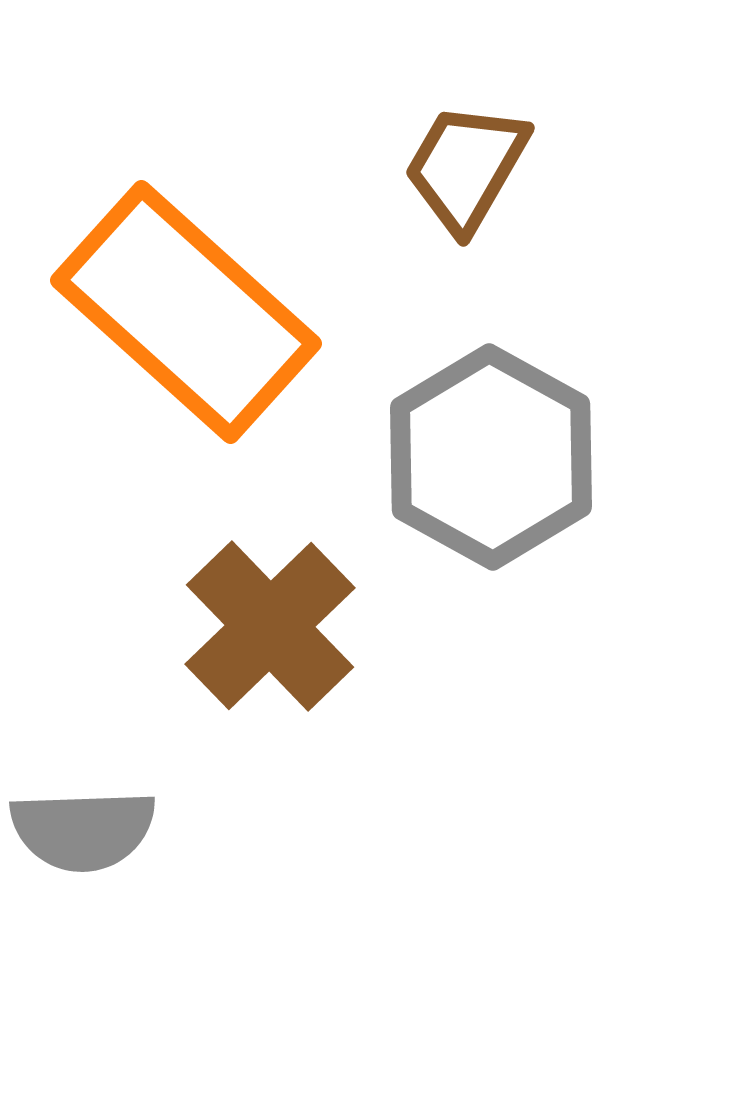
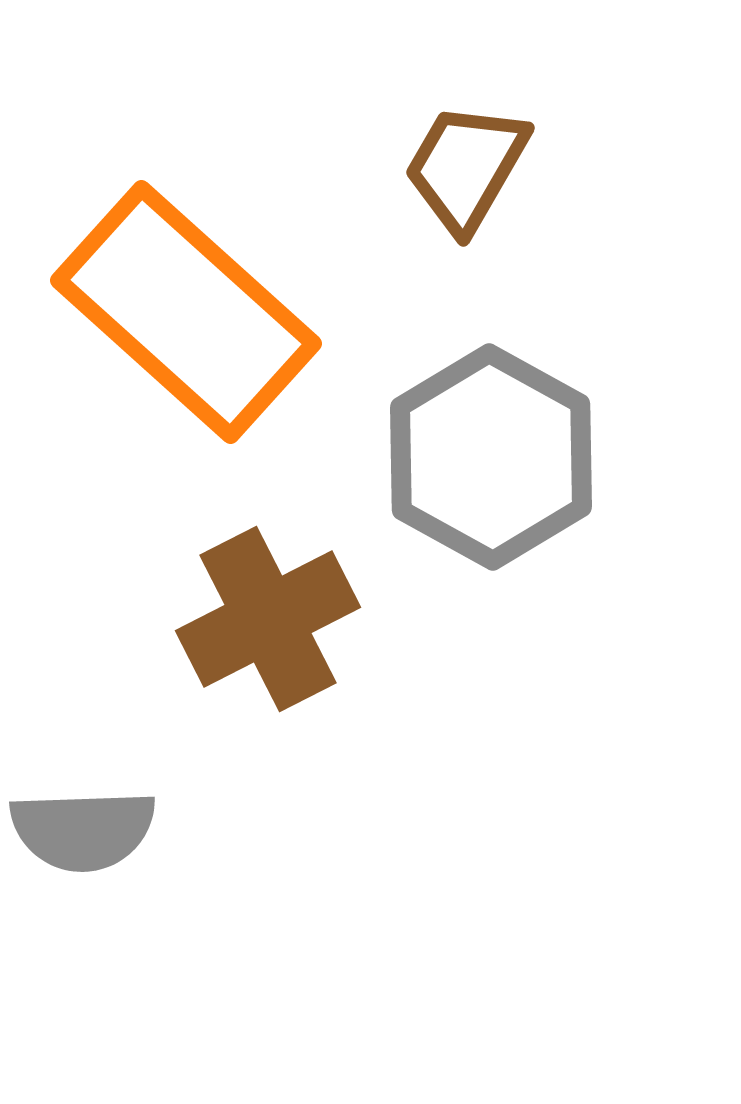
brown cross: moved 2 px left, 7 px up; rotated 17 degrees clockwise
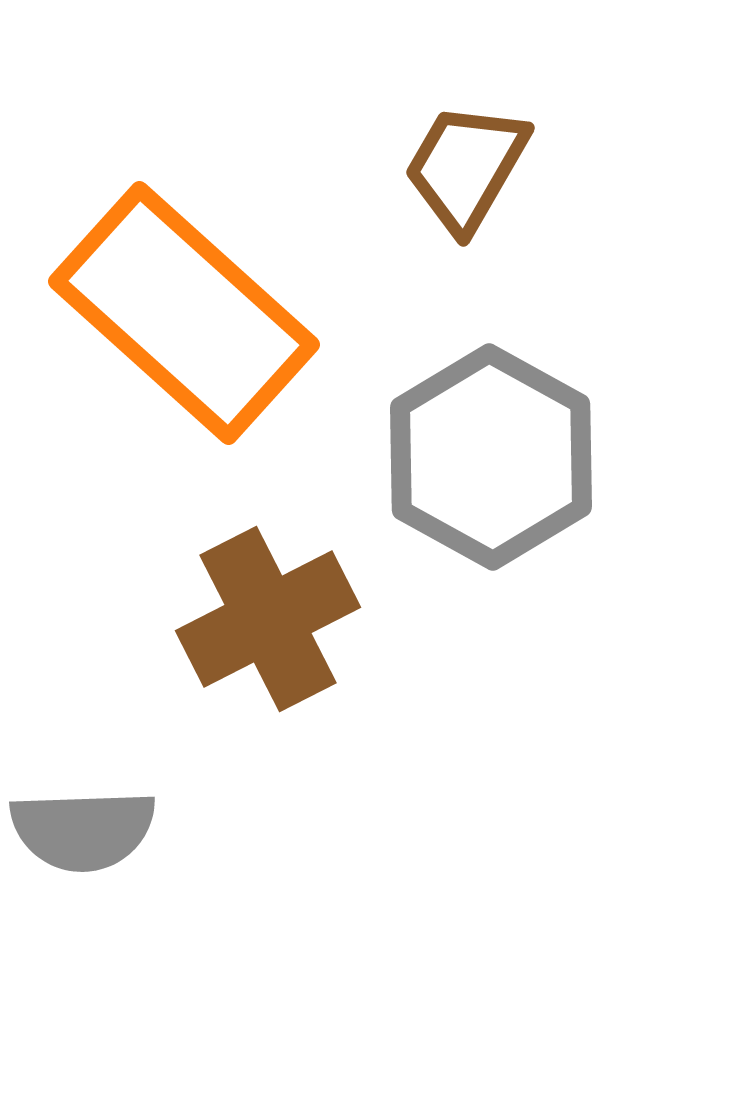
orange rectangle: moved 2 px left, 1 px down
